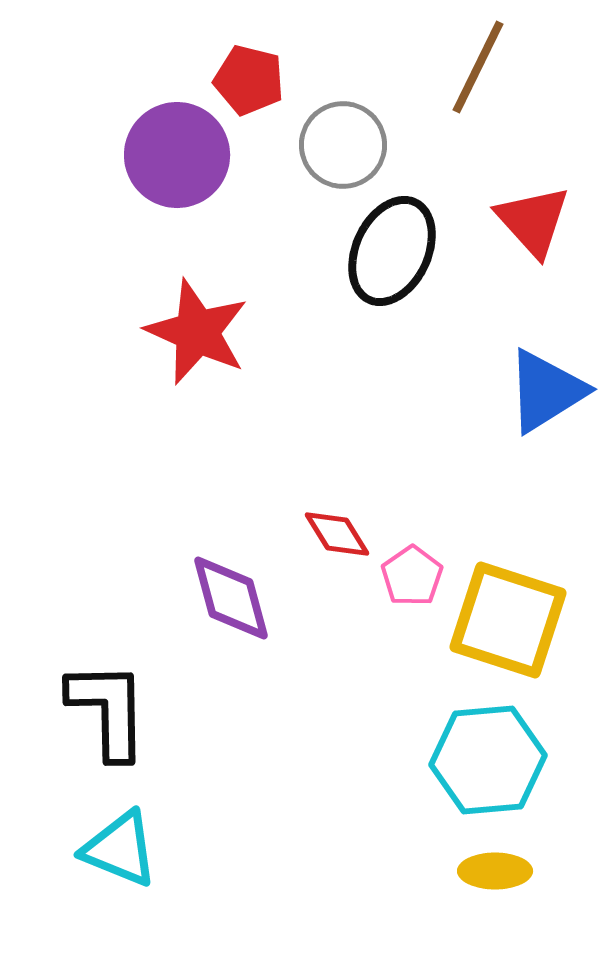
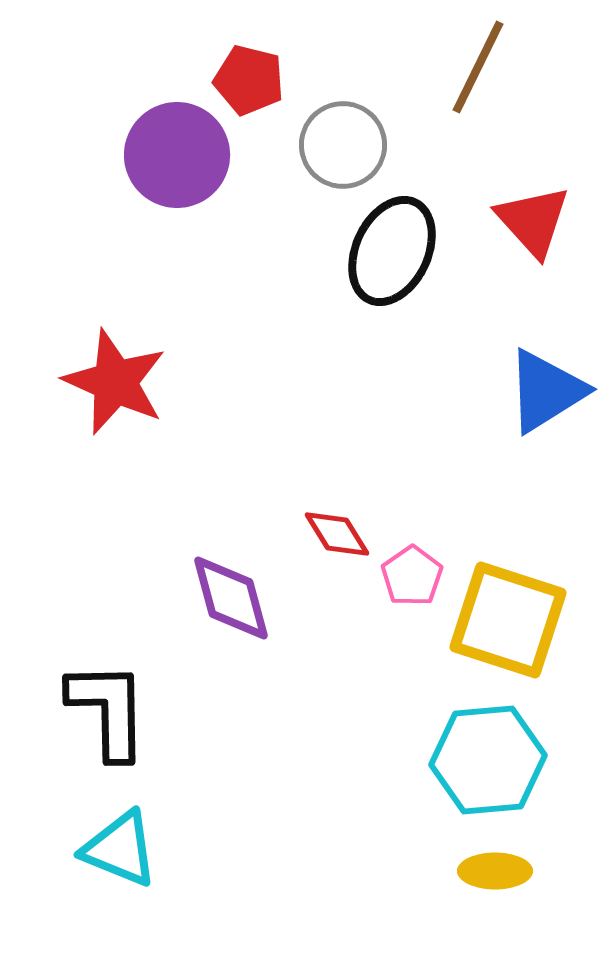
red star: moved 82 px left, 50 px down
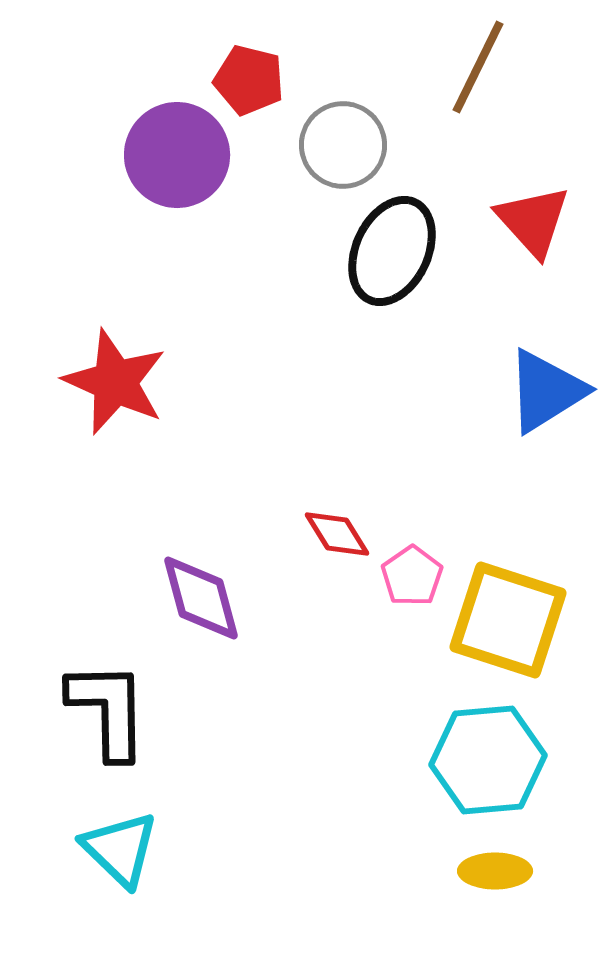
purple diamond: moved 30 px left
cyan triangle: rotated 22 degrees clockwise
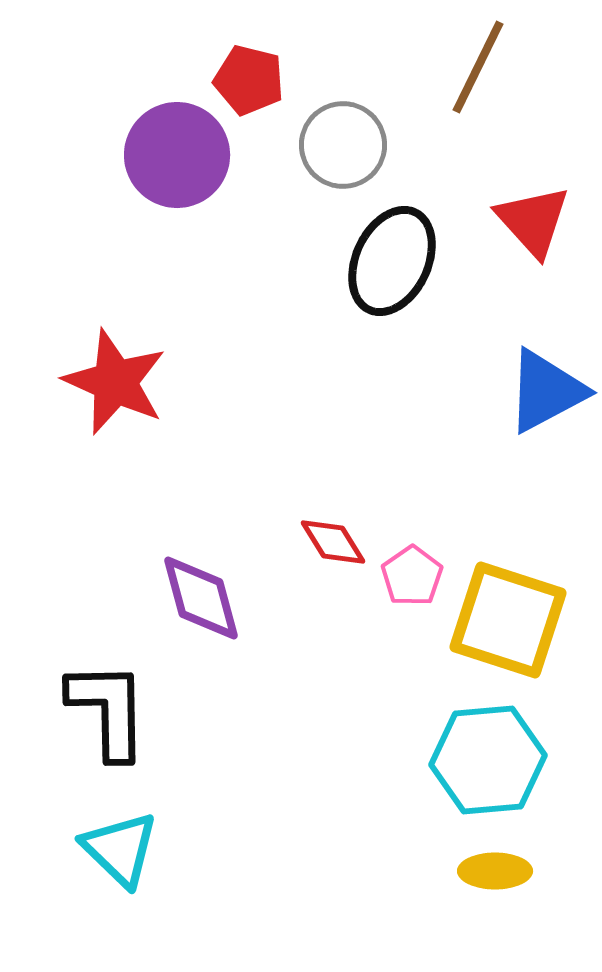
black ellipse: moved 10 px down
blue triangle: rotated 4 degrees clockwise
red diamond: moved 4 px left, 8 px down
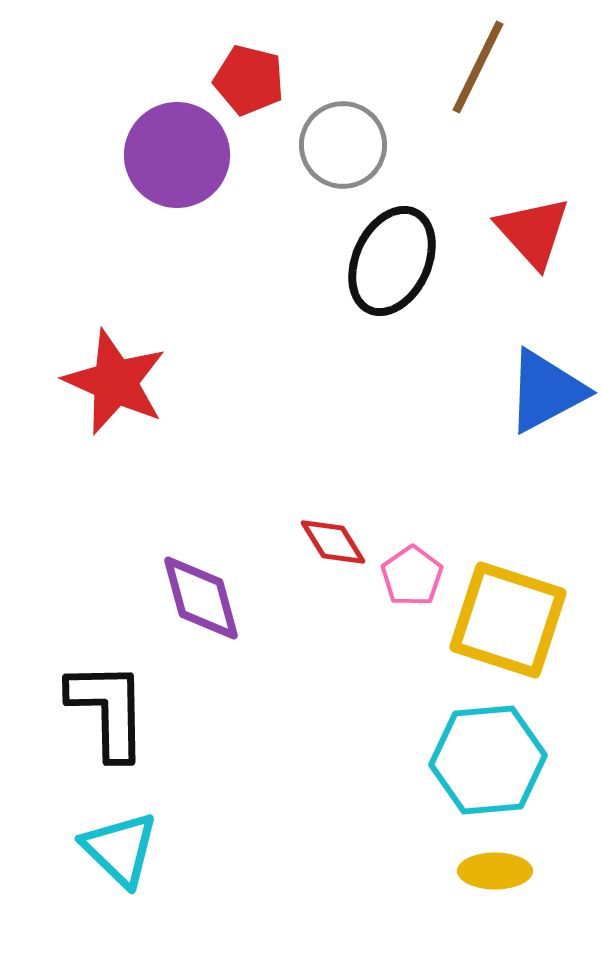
red triangle: moved 11 px down
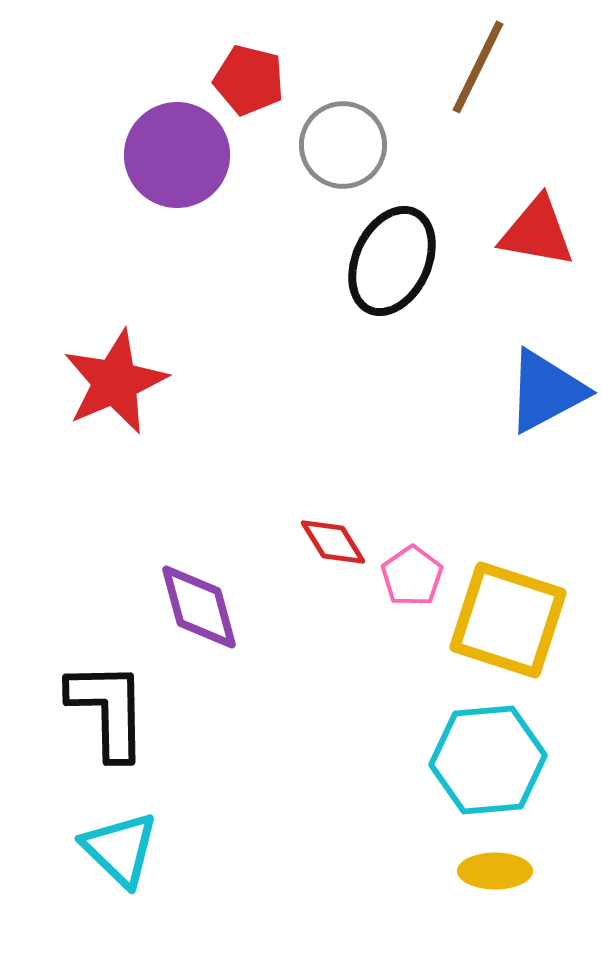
red triangle: moved 4 px right; rotated 38 degrees counterclockwise
red star: rotated 25 degrees clockwise
purple diamond: moved 2 px left, 9 px down
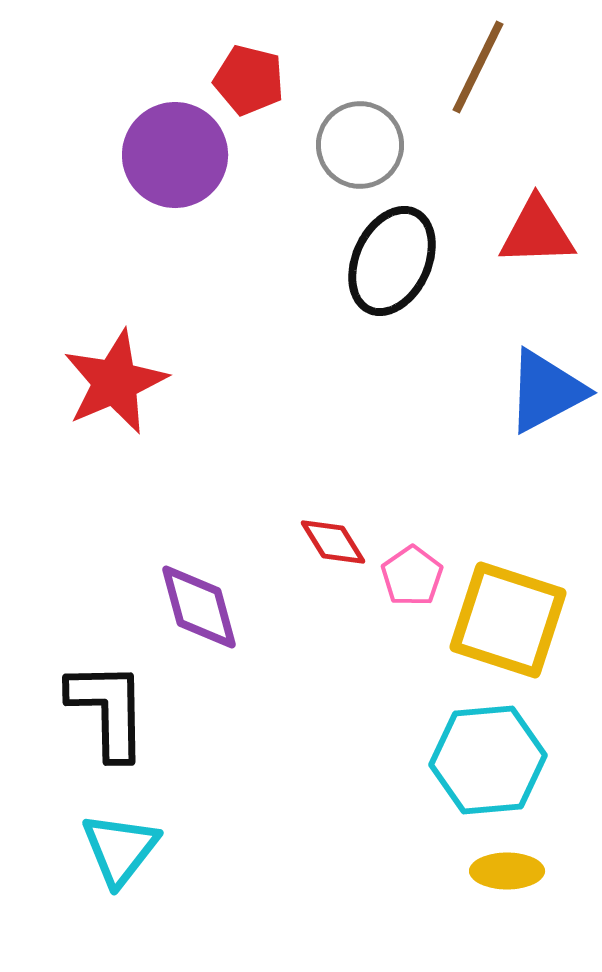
gray circle: moved 17 px right
purple circle: moved 2 px left
red triangle: rotated 12 degrees counterclockwise
cyan triangle: rotated 24 degrees clockwise
yellow ellipse: moved 12 px right
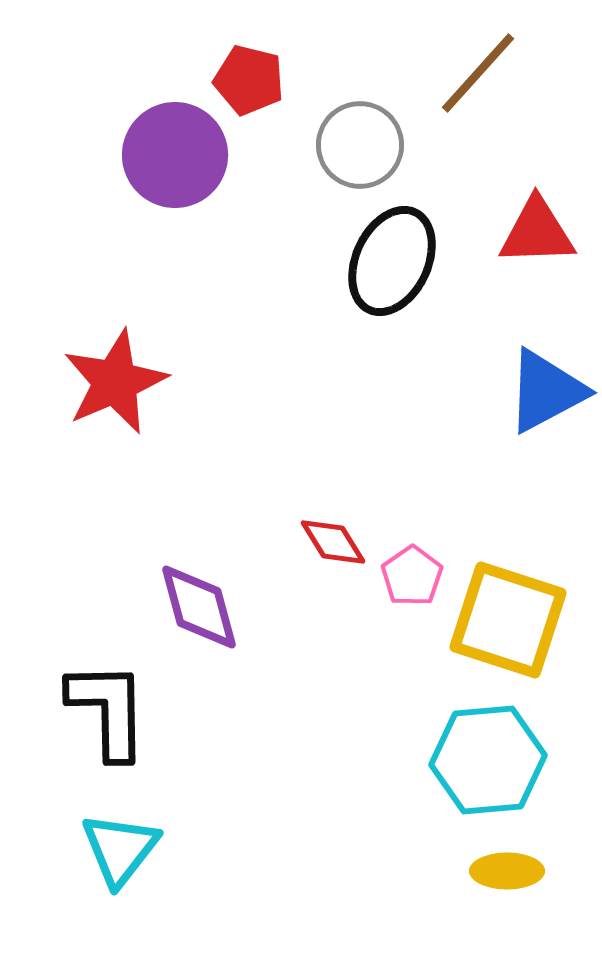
brown line: moved 6 px down; rotated 16 degrees clockwise
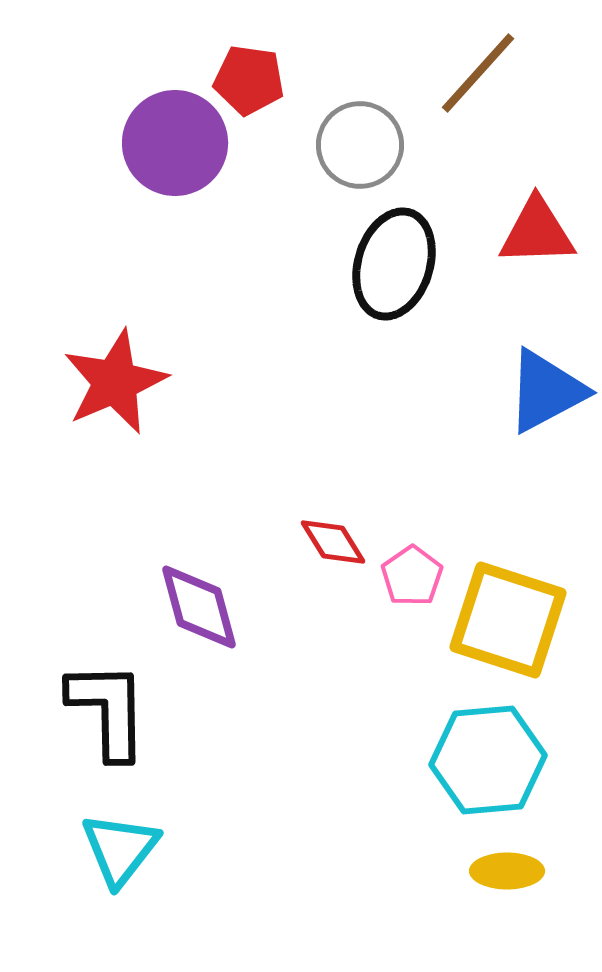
red pentagon: rotated 6 degrees counterclockwise
purple circle: moved 12 px up
black ellipse: moved 2 px right, 3 px down; rotated 8 degrees counterclockwise
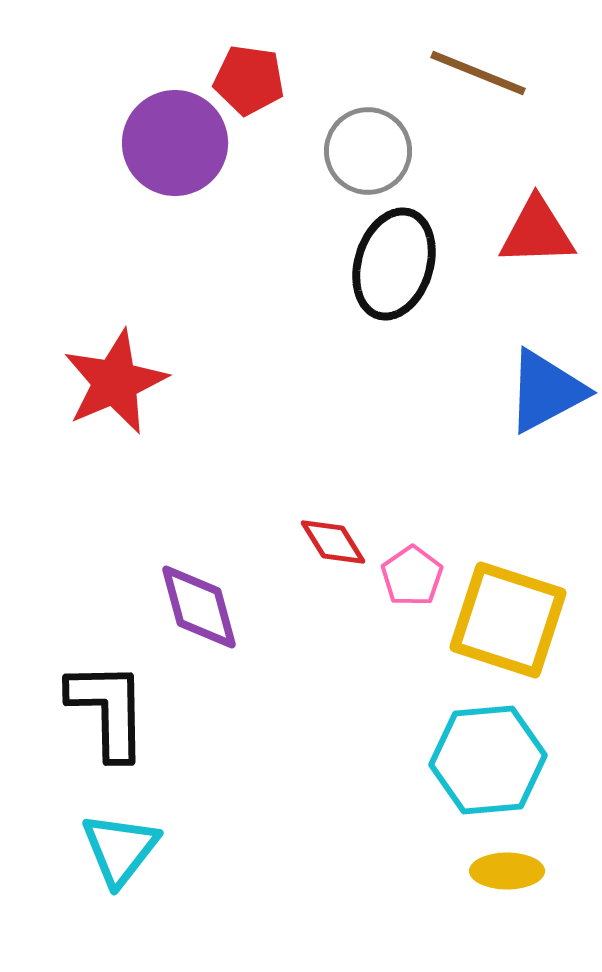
brown line: rotated 70 degrees clockwise
gray circle: moved 8 px right, 6 px down
